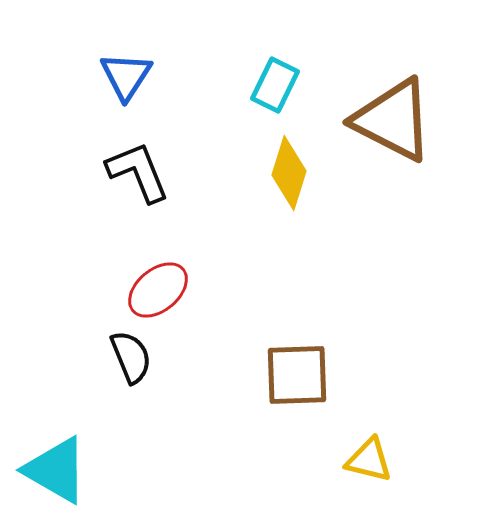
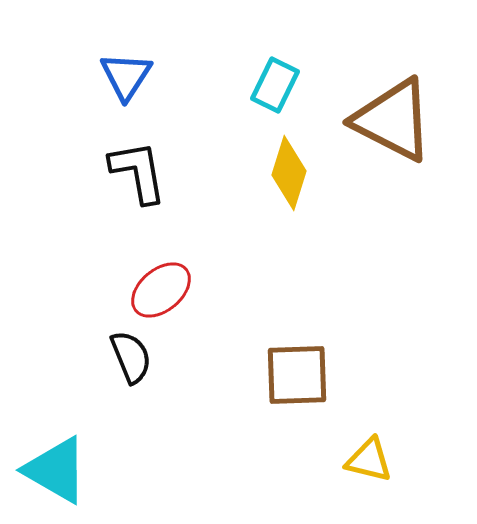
black L-shape: rotated 12 degrees clockwise
red ellipse: moved 3 px right
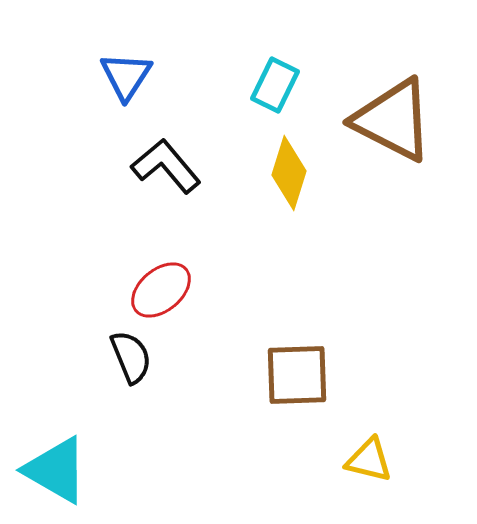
black L-shape: moved 28 px right, 6 px up; rotated 30 degrees counterclockwise
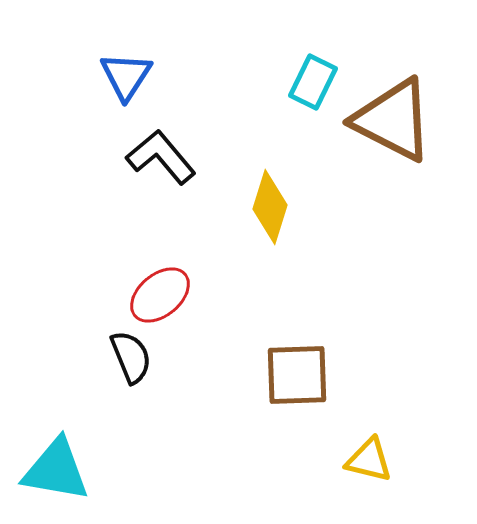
cyan rectangle: moved 38 px right, 3 px up
black L-shape: moved 5 px left, 9 px up
yellow diamond: moved 19 px left, 34 px down
red ellipse: moved 1 px left, 5 px down
cyan triangle: rotated 20 degrees counterclockwise
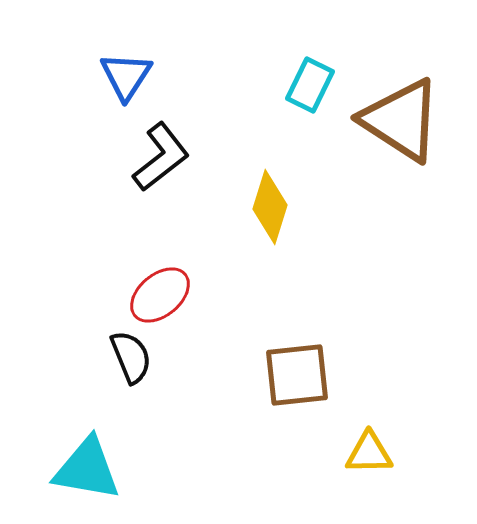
cyan rectangle: moved 3 px left, 3 px down
brown triangle: moved 8 px right; rotated 6 degrees clockwise
black L-shape: rotated 92 degrees clockwise
brown square: rotated 4 degrees counterclockwise
yellow triangle: moved 7 px up; rotated 15 degrees counterclockwise
cyan triangle: moved 31 px right, 1 px up
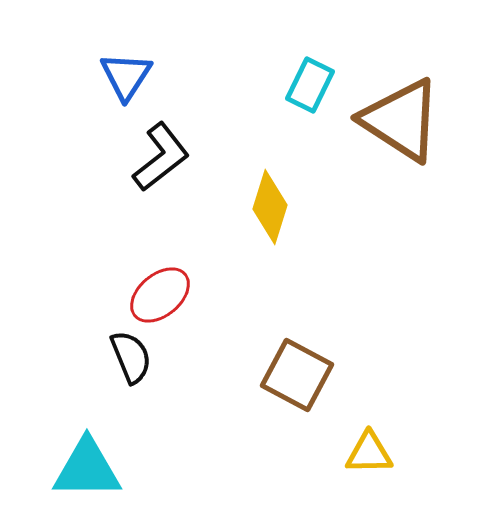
brown square: rotated 34 degrees clockwise
cyan triangle: rotated 10 degrees counterclockwise
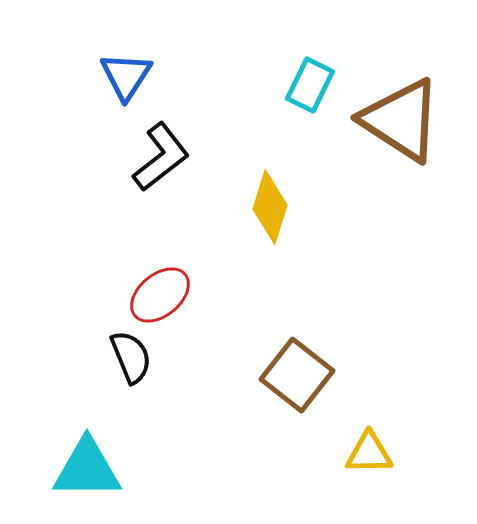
brown square: rotated 10 degrees clockwise
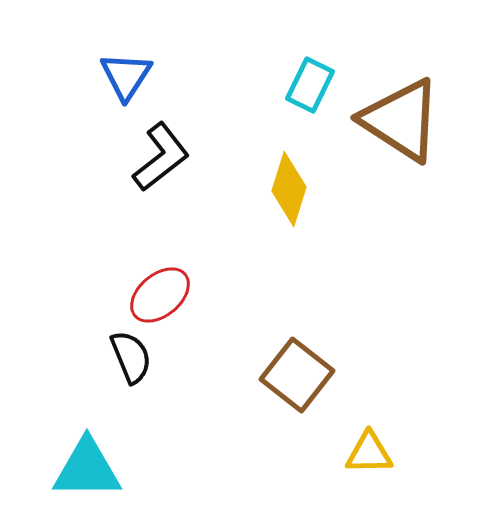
yellow diamond: moved 19 px right, 18 px up
